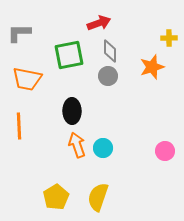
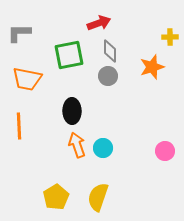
yellow cross: moved 1 px right, 1 px up
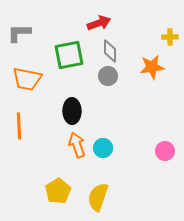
orange star: rotated 10 degrees clockwise
yellow pentagon: moved 2 px right, 6 px up
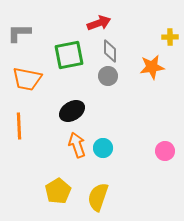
black ellipse: rotated 60 degrees clockwise
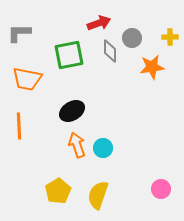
gray circle: moved 24 px right, 38 px up
pink circle: moved 4 px left, 38 px down
yellow semicircle: moved 2 px up
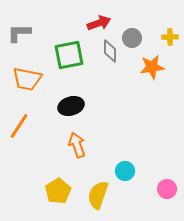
black ellipse: moved 1 px left, 5 px up; rotated 15 degrees clockwise
orange line: rotated 36 degrees clockwise
cyan circle: moved 22 px right, 23 px down
pink circle: moved 6 px right
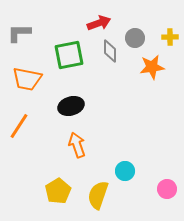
gray circle: moved 3 px right
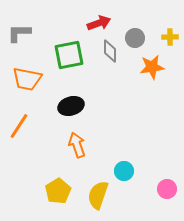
cyan circle: moved 1 px left
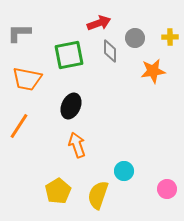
orange star: moved 1 px right, 4 px down
black ellipse: rotated 50 degrees counterclockwise
